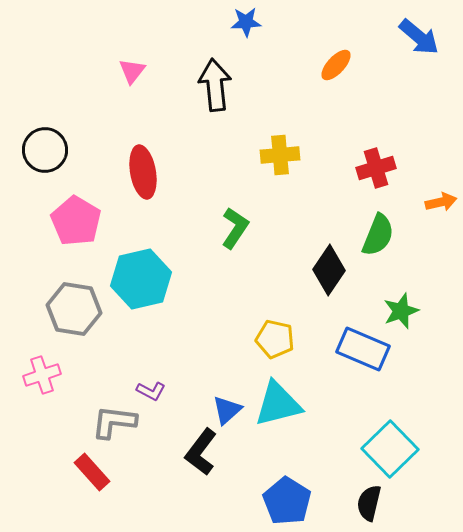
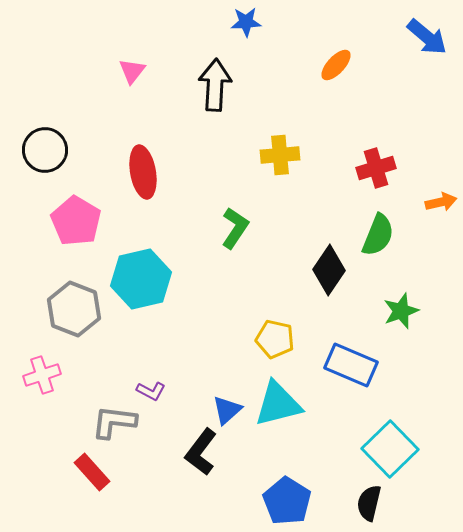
blue arrow: moved 8 px right
black arrow: rotated 9 degrees clockwise
gray hexagon: rotated 12 degrees clockwise
blue rectangle: moved 12 px left, 16 px down
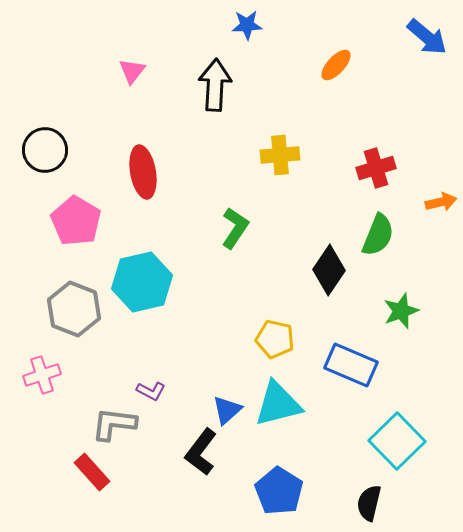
blue star: moved 1 px right, 3 px down
cyan hexagon: moved 1 px right, 3 px down
gray L-shape: moved 2 px down
cyan square: moved 7 px right, 8 px up
blue pentagon: moved 8 px left, 10 px up
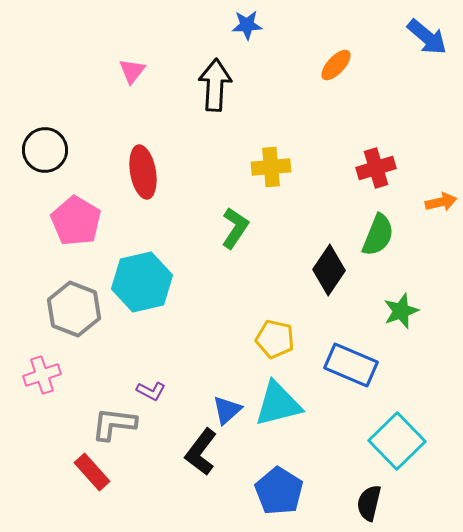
yellow cross: moved 9 px left, 12 px down
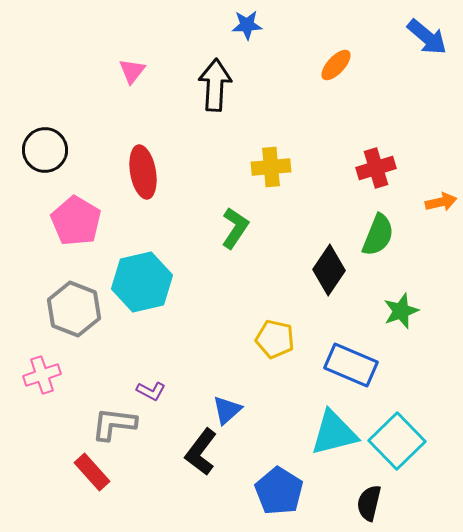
cyan triangle: moved 56 px right, 29 px down
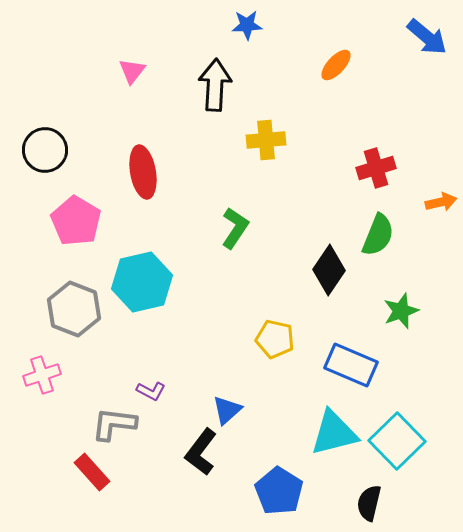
yellow cross: moved 5 px left, 27 px up
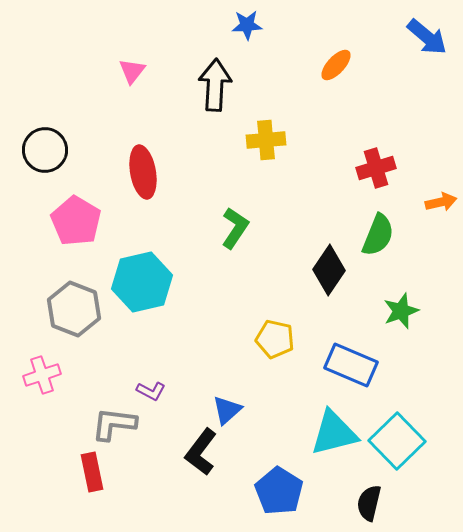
red rectangle: rotated 30 degrees clockwise
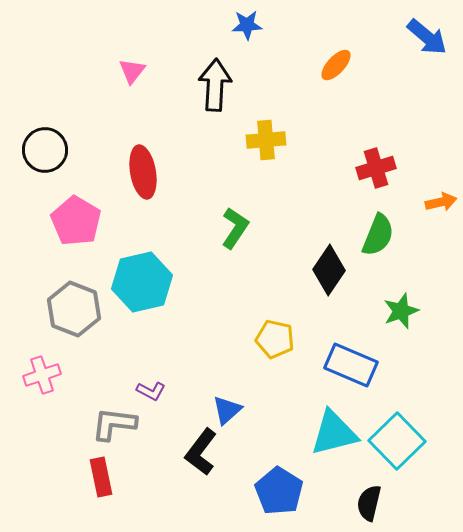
red rectangle: moved 9 px right, 5 px down
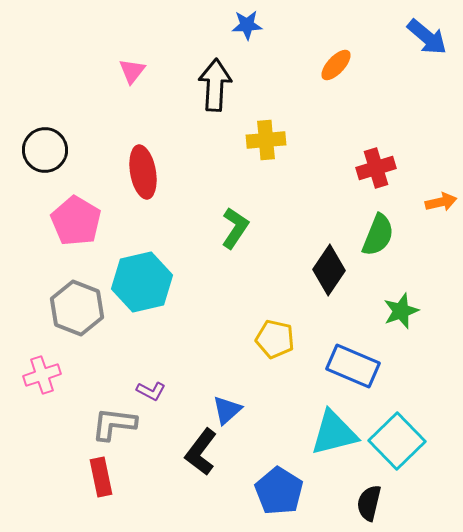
gray hexagon: moved 3 px right, 1 px up
blue rectangle: moved 2 px right, 1 px down
